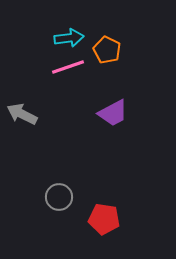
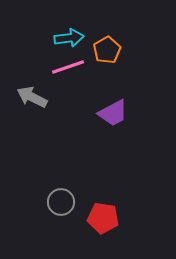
orange pentagon: rotated 16 degrees clockwise
gray arrow: moved 10 px right, 17 px up
gray circle: moved 2 px right, 5 px down
red pentagon: moved 1 px left, 1 px up
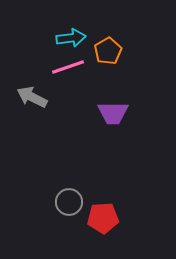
cyan arrow: moved 2 px right
orange pentagon: moved 1 px right, 1 px down
purple trapezoid: rotated 28 degrees clockwise
gray circle: moved 8 px right
red pentagon: rotated 12 degrees counterclockwise
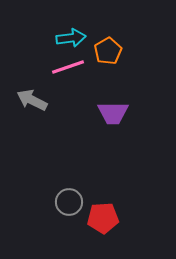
gray arrow: moved 3 px down
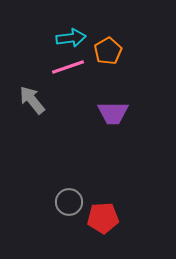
gray arrow: rotated 24 degrees clockwise
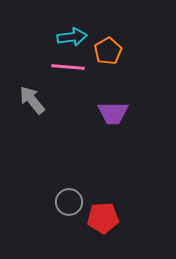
cyan arrow: moved 1 px right, 1 px up
pink line: rotated 24 degrees clockwise
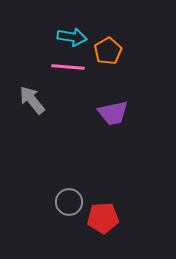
cyan arrow: rotated 16 degrees clockwise
purple trapezoid: rotated 12 degrees counterclockwise
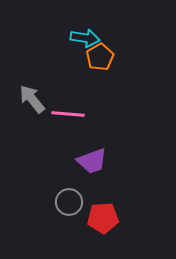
cyan arrow: moved 13 px right, 1 px down
orange pentagon: moved 8 px left, 6 px down
pink line: moved 47 px down
gray arrow: moved 1 px up
purple trapezoid: moved 21 px left, 48 px down; rotated 8 degrees counterclockwise
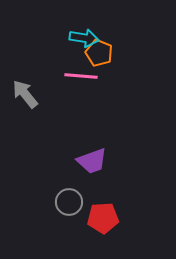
cyan arrow: moved 1 px left
orange pentagon: moved 1 px left, 4 px up; rotated 20 degrees counterclockwise
gray arrow: moved 7 px left, 5 px up
pink line: moved 13 px right, 38 px up
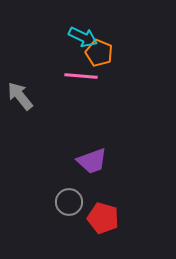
cyan arrow: moved 1 px left, 1 px up; rotated 16 degrees clockwise
gray arrow: moved 5 px left, 2 px down
red pentagon: rotated 20 degrees clockwise
